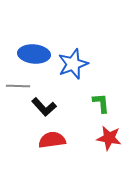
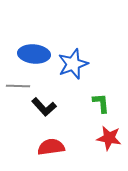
red semicircle: moved 1 px left, 7 px down
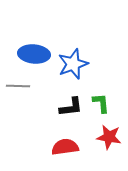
black L-shape: moved 27 px right; rotated 55 degrees counterclockwise
red star: moved 1 px up
red semicircle: moved 14 px right
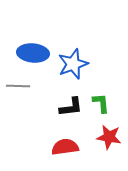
blue ellipse: moved 1 px left, 1 px up
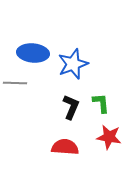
gray line: moved 3 px left, 3 px up
black L-shape: rotated 60 degrees counterclockwise
red semicircle: rotated 12 degrees clockwise
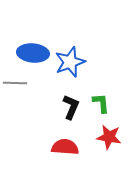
blue star: moved 3 px left, 2 px up
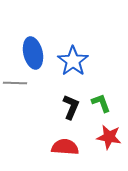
blue ellipse: rotated 72 degrees clockwise
blue star: moved 3 px right, 1 px up; rotated 16 degrees counterclockwise
green L-shape: rotated 15 degrees counterclockwise
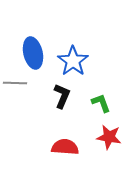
black L-shape: moved 9 px left, 11 px up
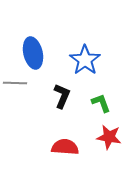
blue star: moved 12 px right, 1 px up
